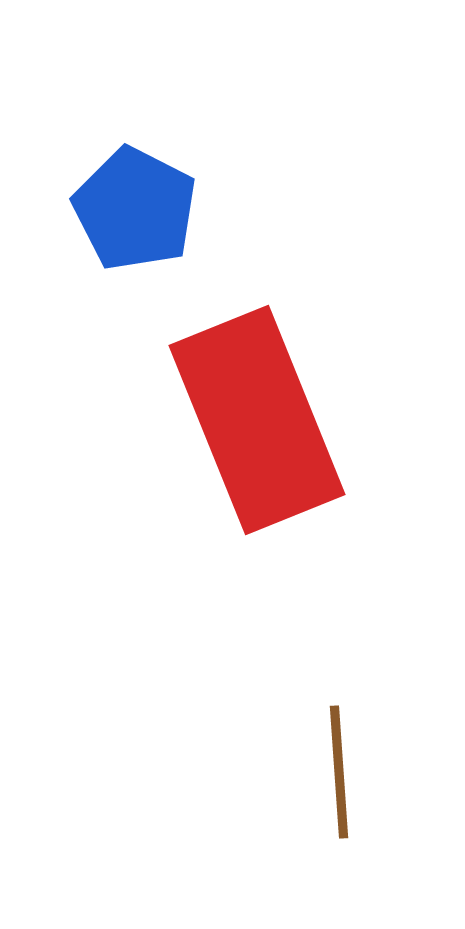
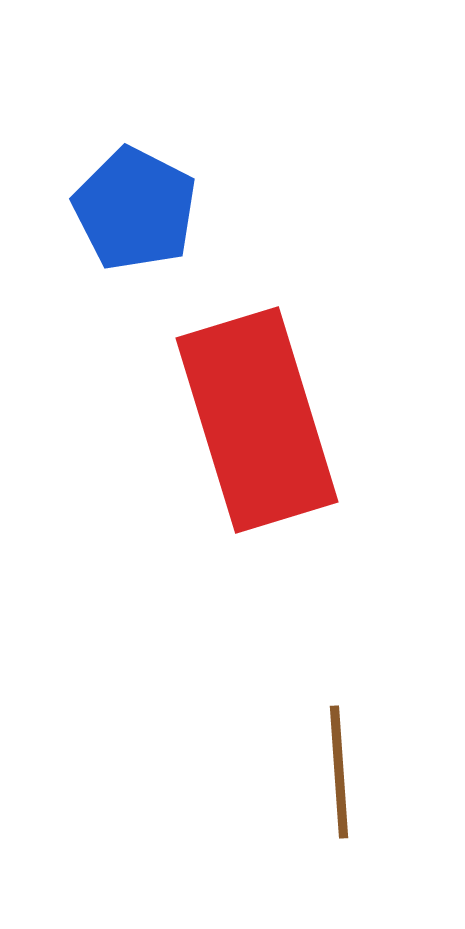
red rectangle: rotated 5 degrees clockwise
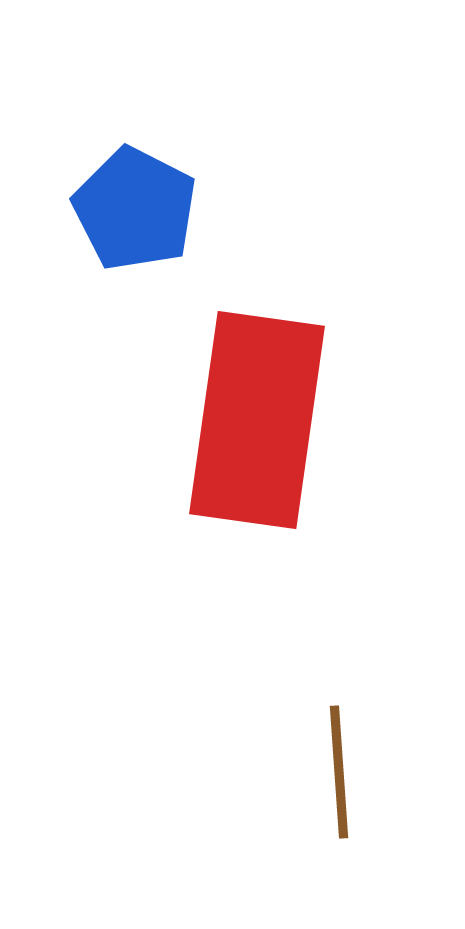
red rectangle: rotated 25 degrees clockwise
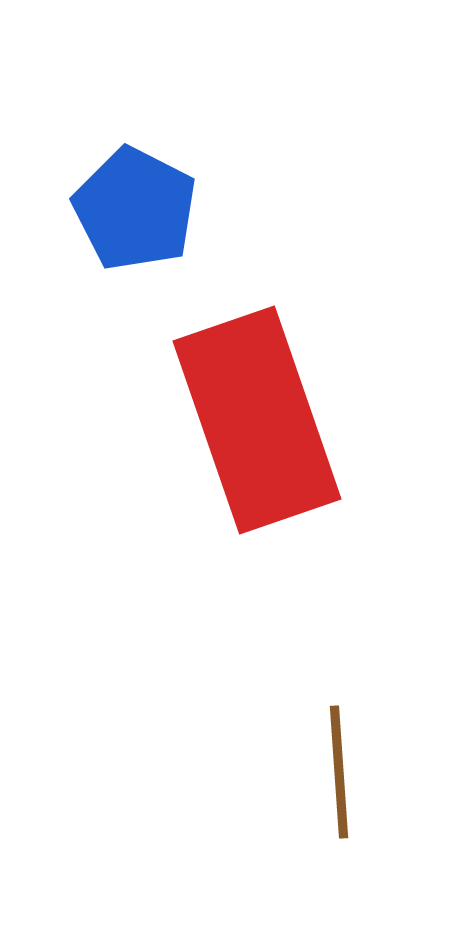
red rectangle: rotated 27 degrees counterclockwise
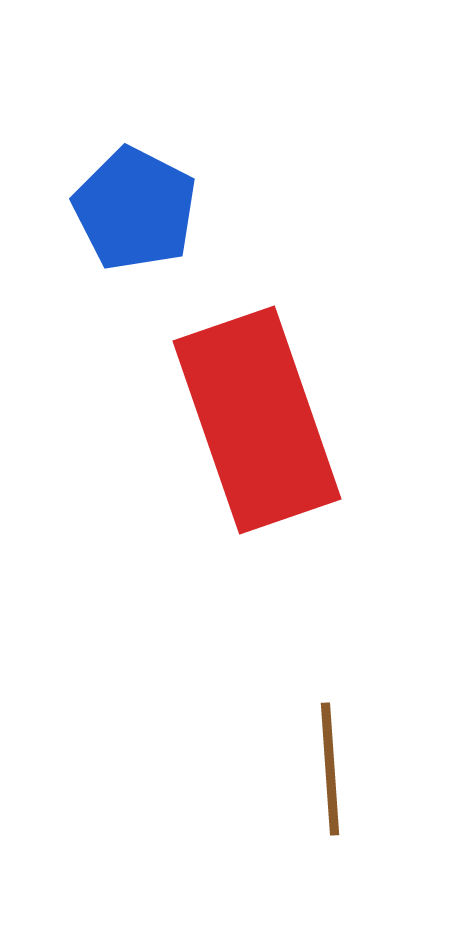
brown line: moved 9 px left, 3 px up
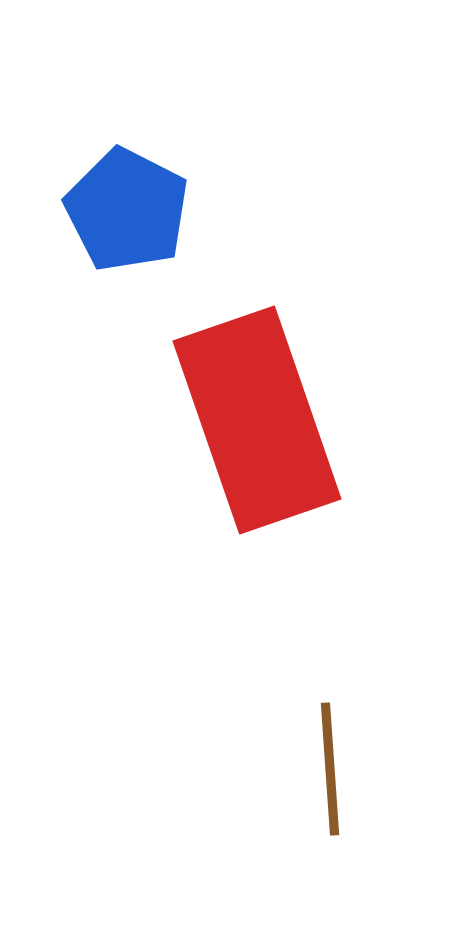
blue pentagon: moved 8 px left, 1 px down
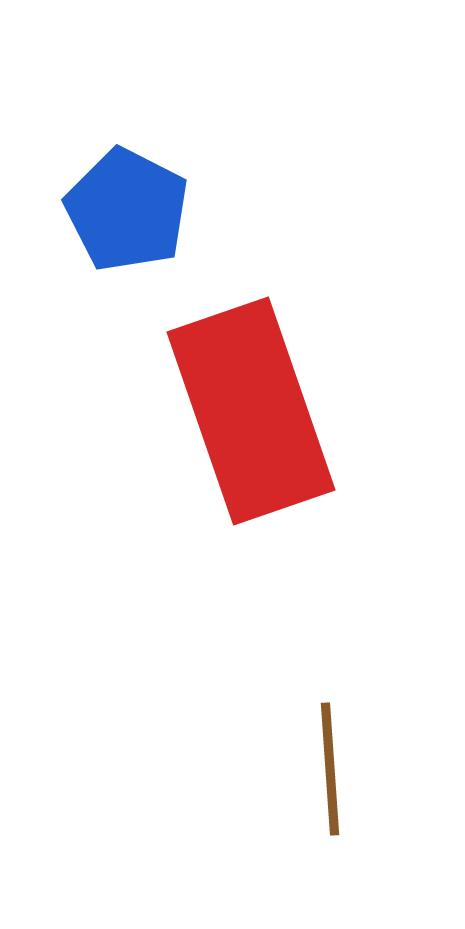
red rectangle: moved 6 px left, 9 px up
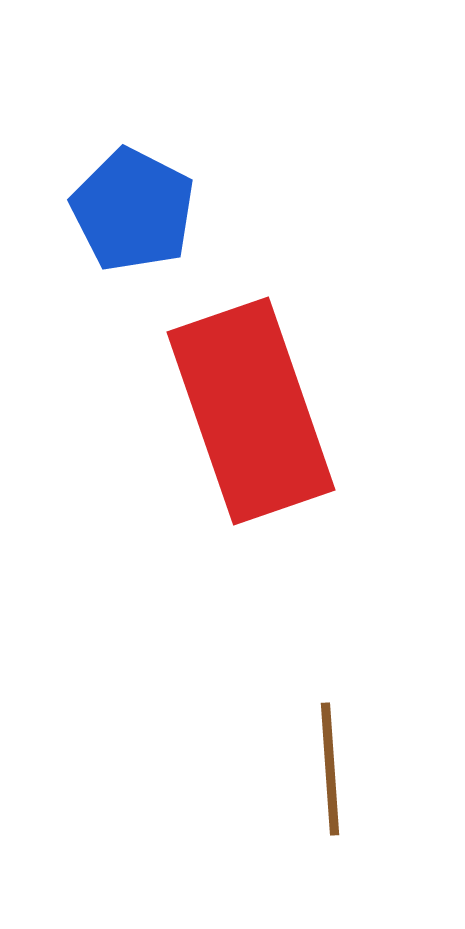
blue pentagon: moved 6 px right
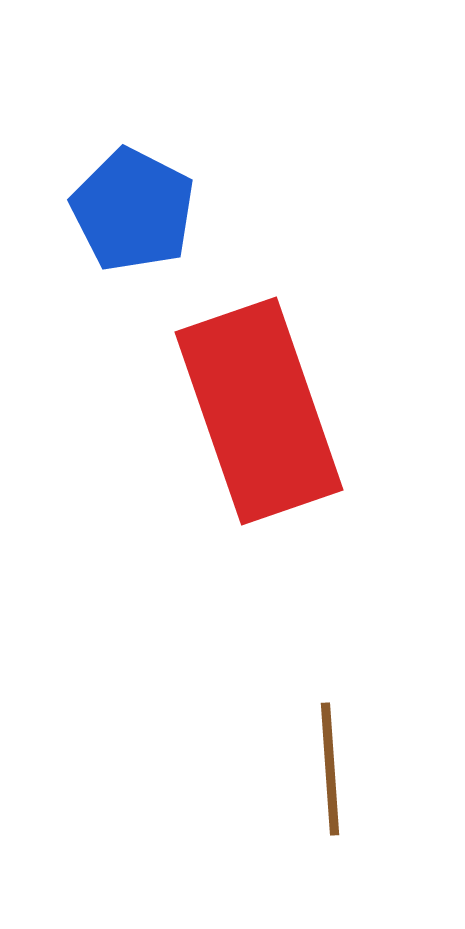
red rectangle: moved 8 px right
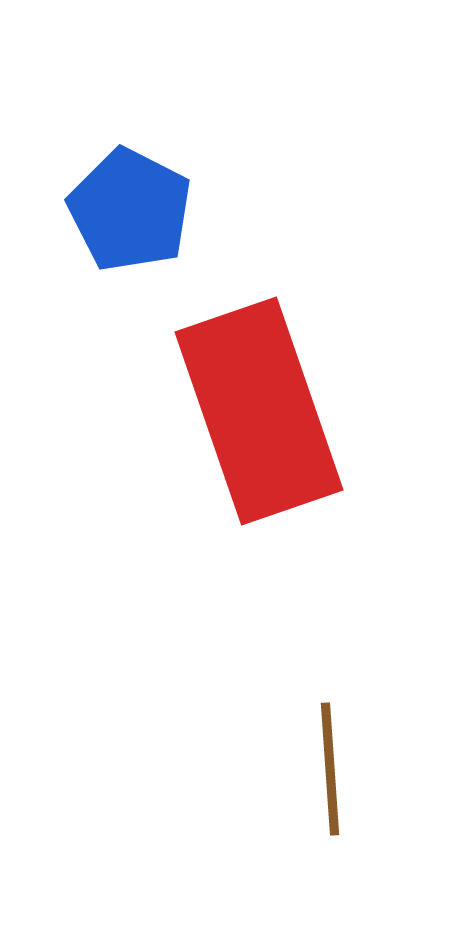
blue pentagon: moved 3 px left
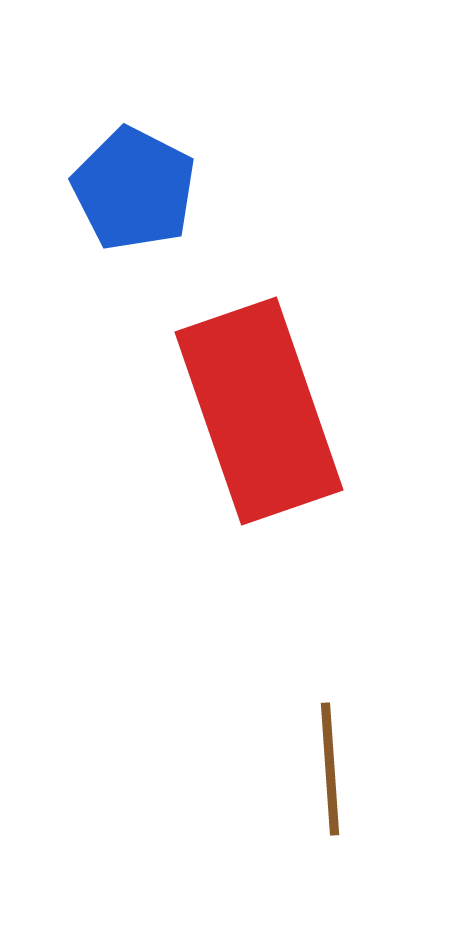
blue pentagon: moved 4 px right, 21 px up
